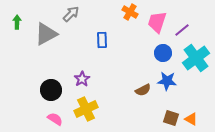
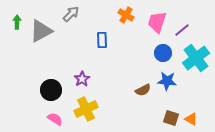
orange cross: moved 4 px left, 3 px down
gray triangle: moved 5 px left, 3 px up
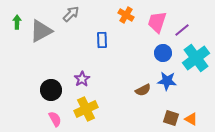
pink semicircle: rotated 28 degrees clockwise
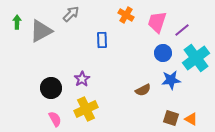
blue star: moved 4 px right, 1 px up; rotated 12 degrees counterclockwise
black circle: moved 2 px up
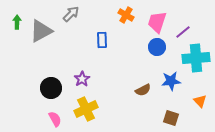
purple line: moved 1 px right, 2 px down
blue circle: moved 6 px left, 6 px up
cyan cross: rotated 32 degrees clockwise
blue star: moved 1 px down
orange triangle: moved 9 px right, 18 px up; rotated 16 degrees clockwise
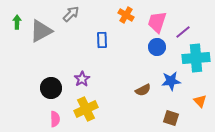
pink semicircle: rotated 28 degrees clockwise
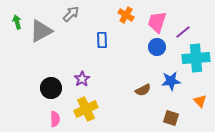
green arrow: rotated 16 degrees counterclockwise
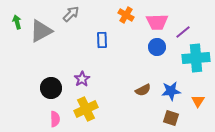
pink trapezoid: rotated 110 degrees counterclockwise
blue star: moved 10 px down
orange triangle: moved 2 px left; rotated 16 degrees clockwise
